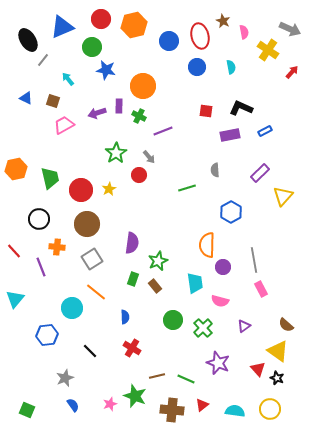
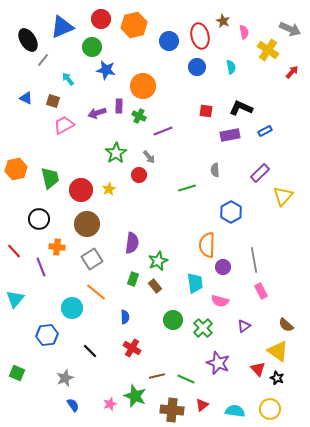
pink rectangle at (261, 289): moved 2 px down
green square at (27, 410): moved 10 px left, 37 px up
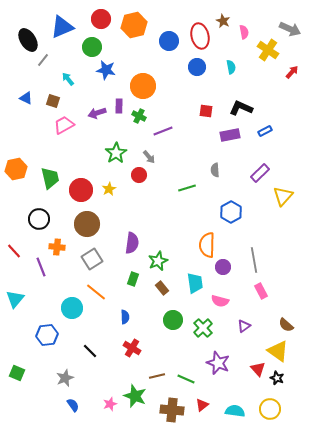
brown rectangle at (155, 286): moved 7 px right, 2 px down
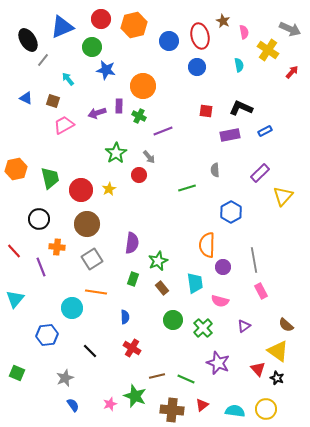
cyan semicircle at (231, 67): moved 8 px right, 2 px up
orange line at (96, 292): rotated 30 degrees counterclockwise
yellow circle at (270, 409): moved 4 px left
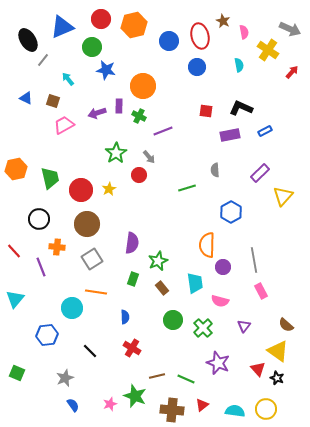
purple triangle at (244, 326): rotated 16 degrees counterclockwise
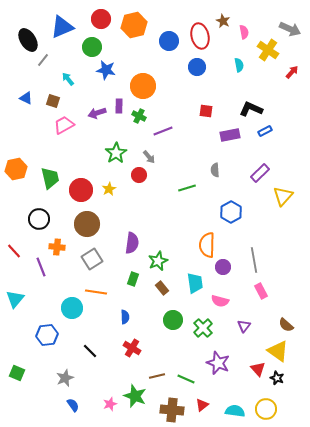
black L-shape at (241, 108): moved 10 px right, 1 px down
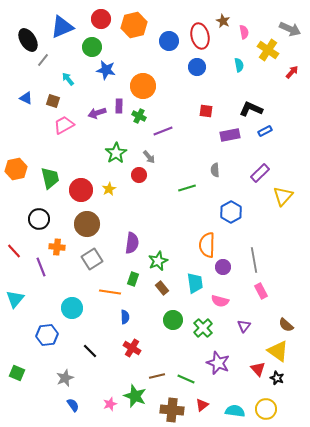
orange line at (96, 292): moved 14 px right
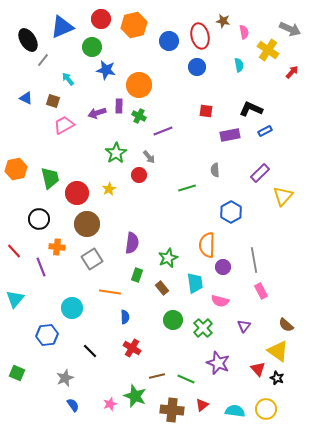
brown star at (223, 21): rotated 16 degrees counterclockwise
orange circle at (143, 86): moved 4 px left, 1 px up
red circle at (81, 190): moved 4 px left, 3 px down
green star at (158, 261): moved 10 px right, 3 px up
green rectangle at (133, 279): moved 4 px right, 4 px up
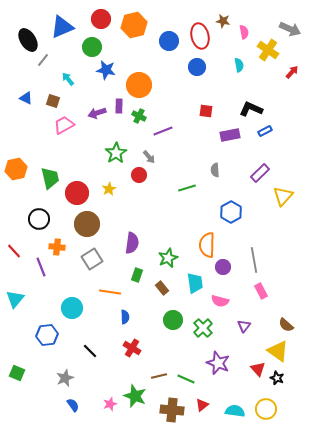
brown line at (157, 376): moved 2 px right
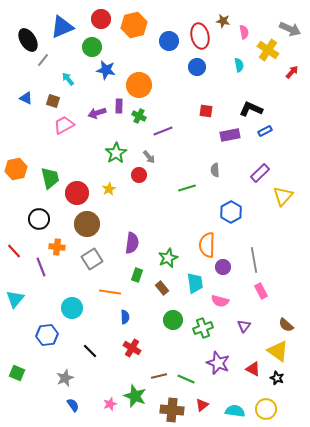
green cross at (203, 328): rotated 24 degrees clockwise
red triangle at (258, 369): moved 5 px left; rotated 21 degrees counterclockwise
